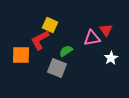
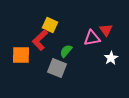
red L-shape: rotated 15 degrees counterclockwise
green semicircle: rotated 16 degrees counterclockwise
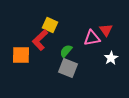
gray square: moved 11 px right
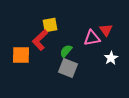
yellow square: rotated 35 degrees counterclockwise
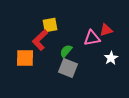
red triangle: rotated 48 degrees clockwise
orange square: moved 4 px right, 3 px down
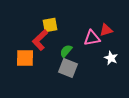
white star: rotated 16 degrees counterclockwise
